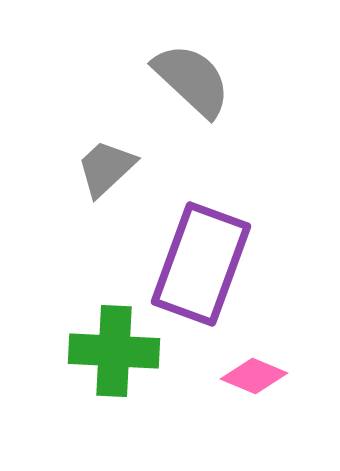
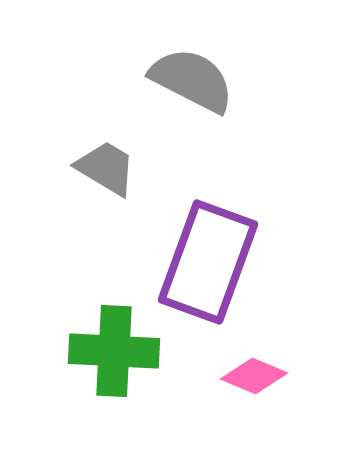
gray semicircle: rotated 16 degrees counterclockwise
gray trapezoid: rotated 74 degrees clockwise
purple rectangle: moved 7 px right, 2 px up
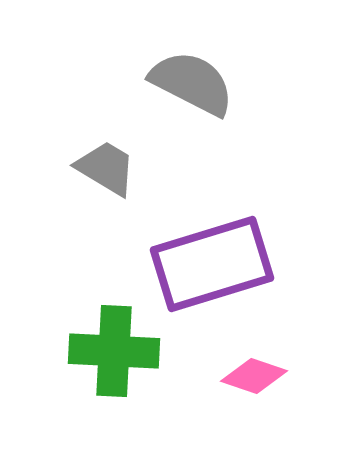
gray semicircle: moved 3 px down
purple rectangle: moved 4 px right, 2 px down; rotated 53 degrees clockwise
pink diamond: rotated 4 degrees counterclockwise
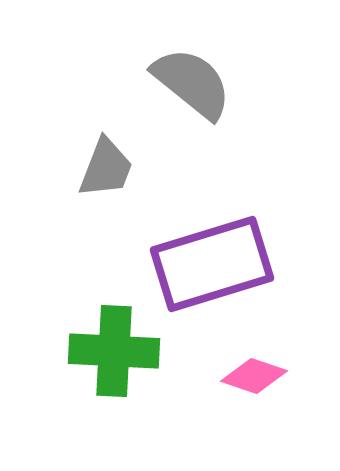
gray semicircle: rotated 12 degrees clockwise
gray trapezoid: rotated 80 degrees clockwise
